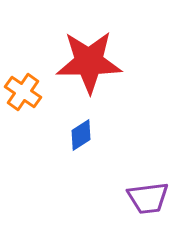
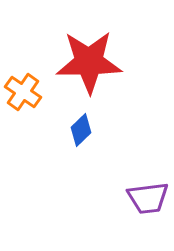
blue diamond: moved 5 px up; rotated 12 degrees counterclockwise
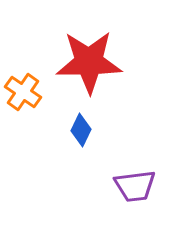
blue diamond: rotated 20 degrees counterclockwise
purple trapezoid: moved 13 px left, 12 px up
